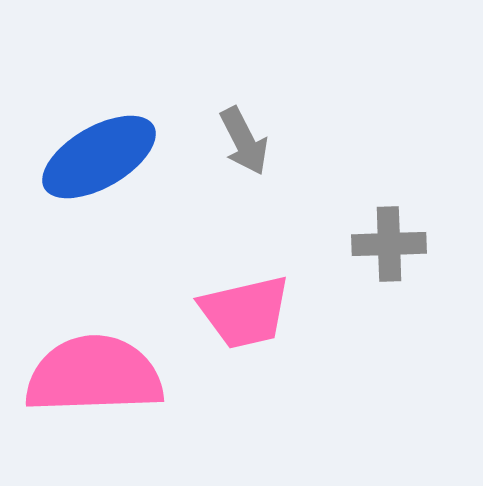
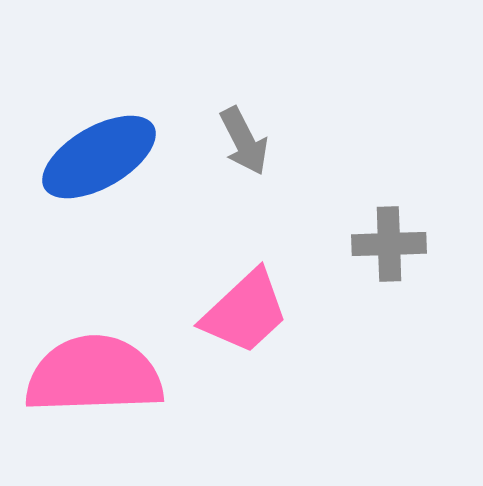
pink trapezoid: rotated 30 degrees counterclockwise
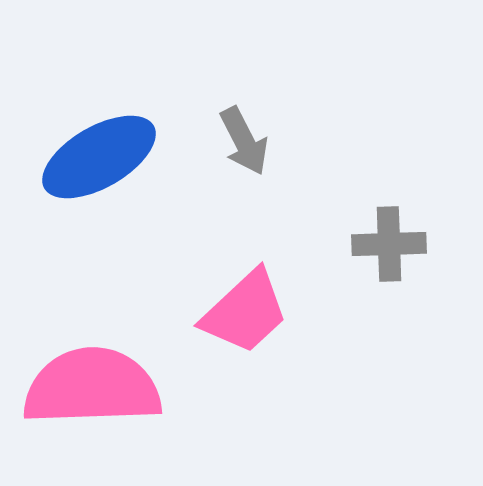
pink semicircle: moved 2 px left, 12 px down
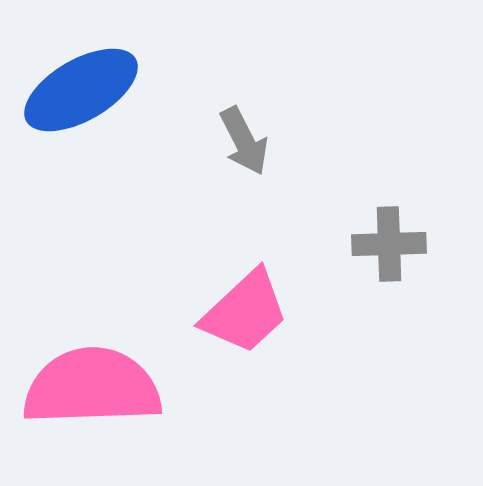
blue ellipse: moved 18 px left, 67 px up
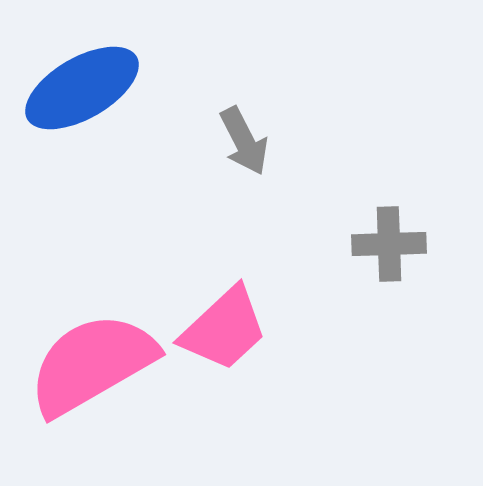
blue ellipse: moved 1 px right, 2 px up
pink trapezoid: moved 21 px left, 17 px down
pink semicircle: moved 23 px up; rotated 28 degrees counterclockwise
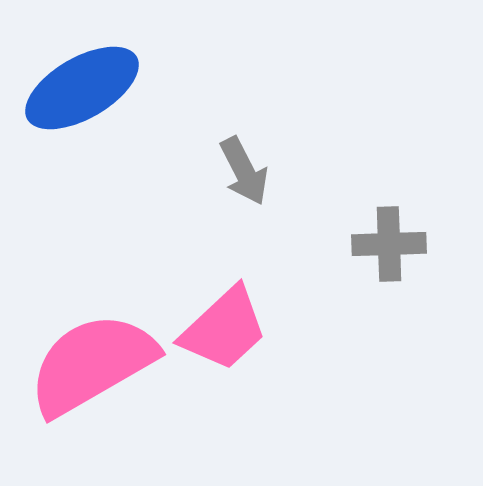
gray arrow: moved 30 px down
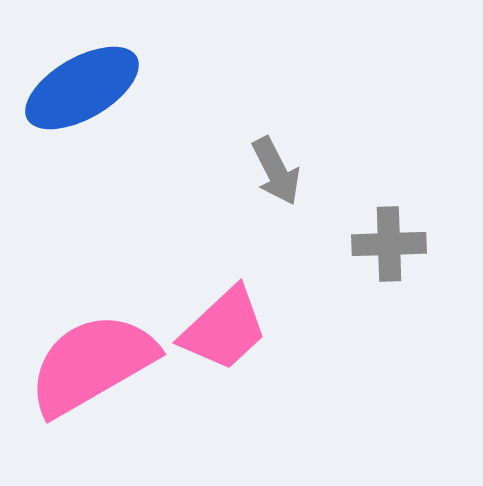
gray arrow: moved 32 px right
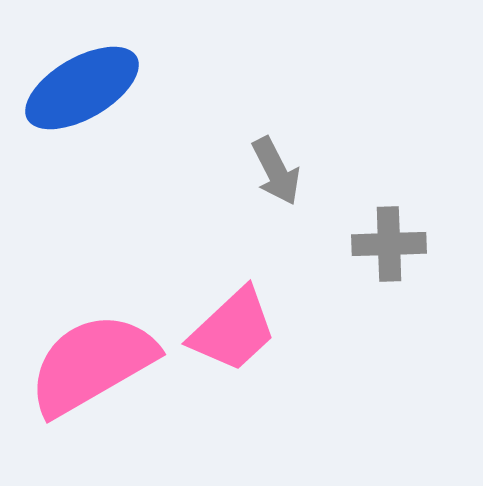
pink trapezoid: moved 9 px right, 1 px down
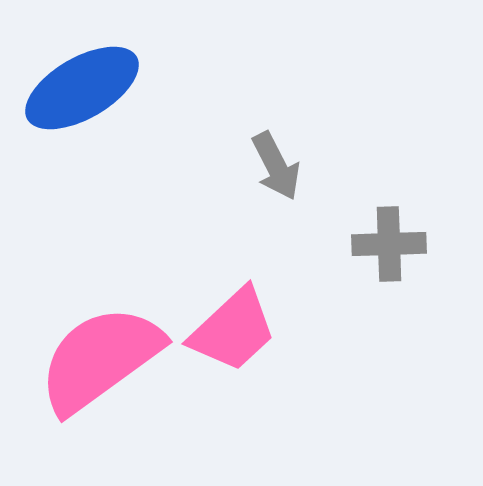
gray arrow: moved 5 px up
pink semicircle: moved 8 px right, 5 px up; rotated 6 degrees counterclockwise
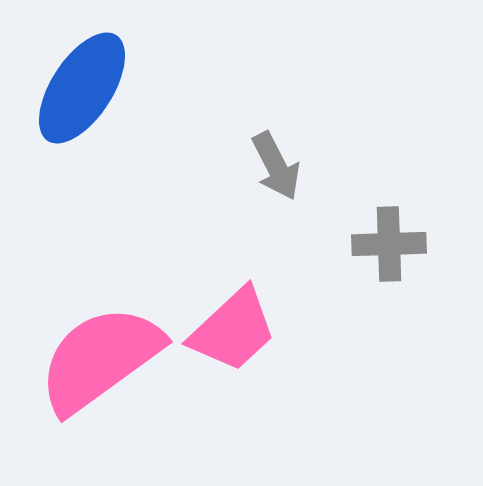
blue ellipse: rotated 27 degrees counterclockwise
